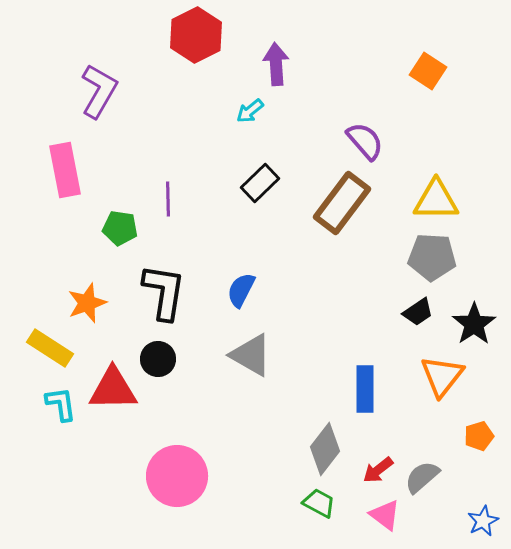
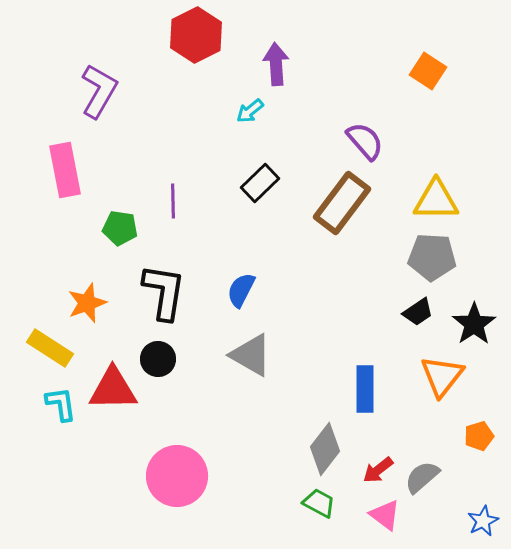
purple line: moved 5 px right, 2 px down
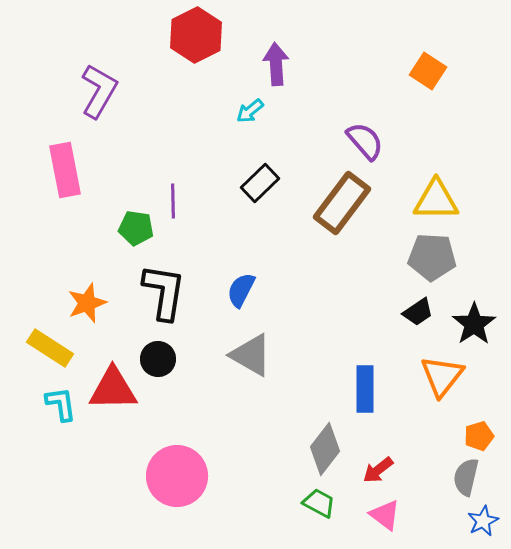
green pentagon: moved 16 px right
gray semicircle: moved 44 px right; rotated 36 degrees counterclockwise
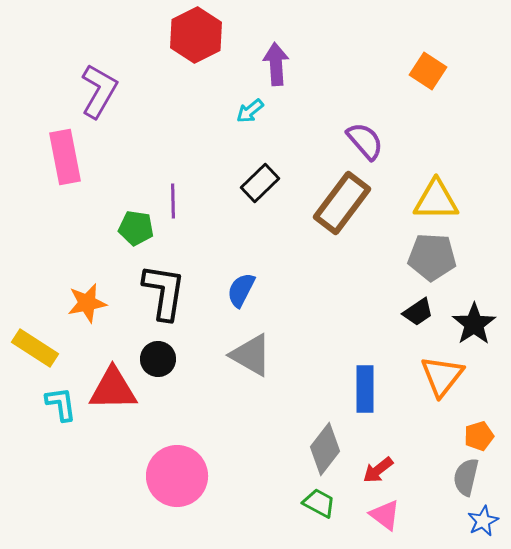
pink rectangle: moved 13 px up
orange star: rotated 9 degrees clockwise
yellow rectangle: moved 15 px left
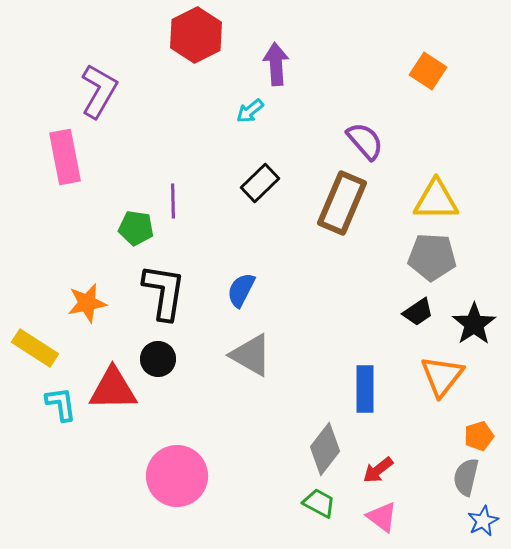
brown rectangle: rotated 14 degrees counterclockwise
pink triangle: moved 3 px left, 2 px down
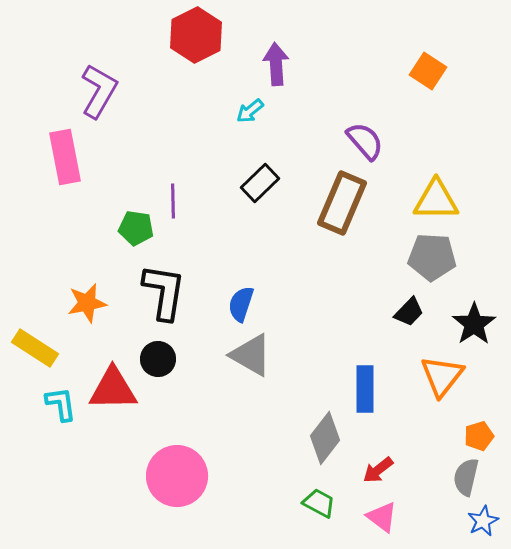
blue semicircle: moved 14 px down; rotated 9 degrees counterclockwise
black trapezoid: moved 9 px left; rotated 12 degrees counterclockwise
gray diamond: moved 11 px up
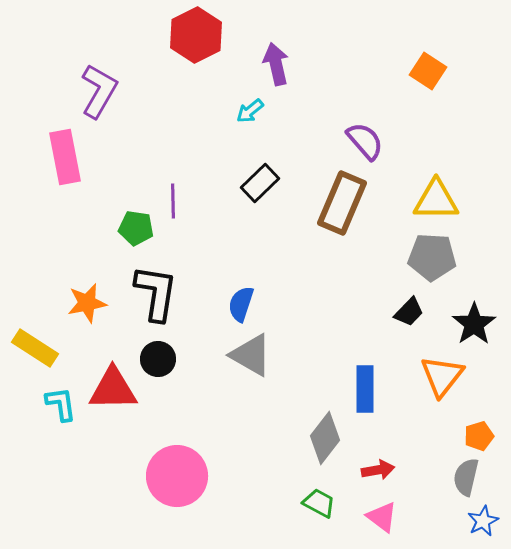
purple arrow: rotated 9 degrees counterclockwise
black L-shape: moved 8 px left, 1 px down
red arrow: rotated 152 degrees counterclockwise
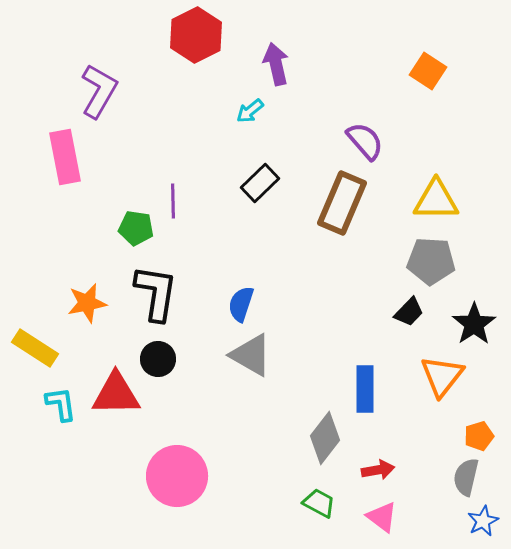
gray pentagon: moved 1 px left, 4 px down
red triangle: moved 3 px right, 5 px down
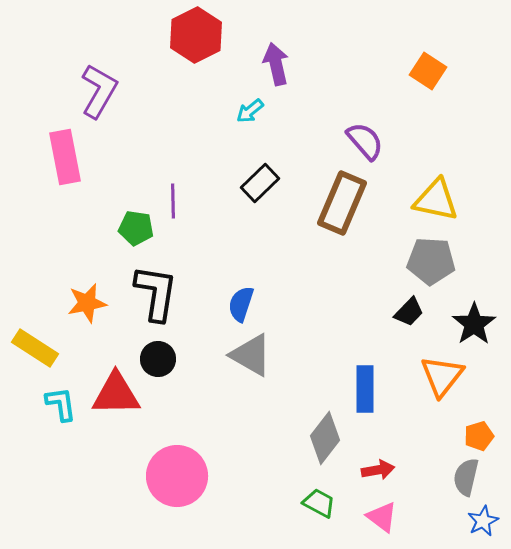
yellow triangle: rotated 12 degrees clockwise
